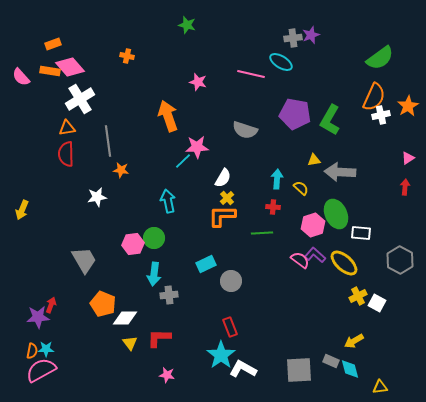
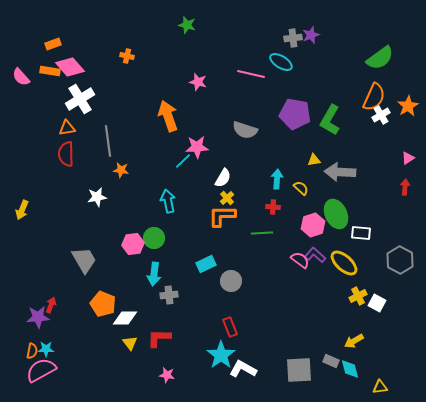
white cross at (381, 115): rotated 18 degrees counterclockwise
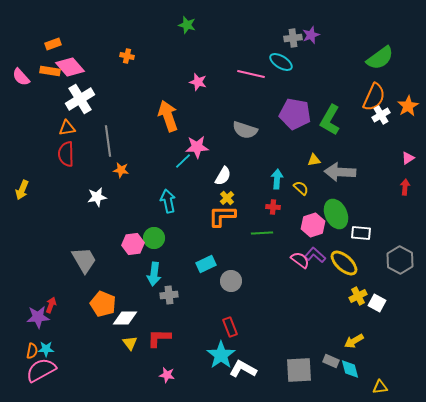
white semicircle at (223, 178): moved 2 px up
yellow arrow at (22, 210): moved 20 px up
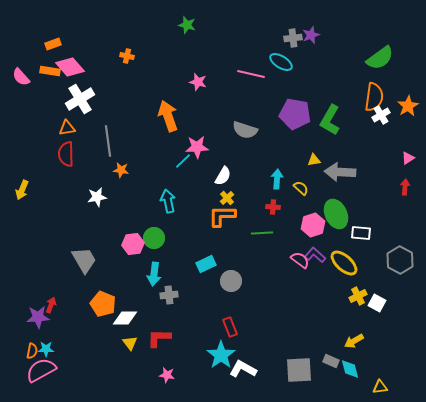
orange semicircle at (374, 97): rotated 16 degrees counterclockwise
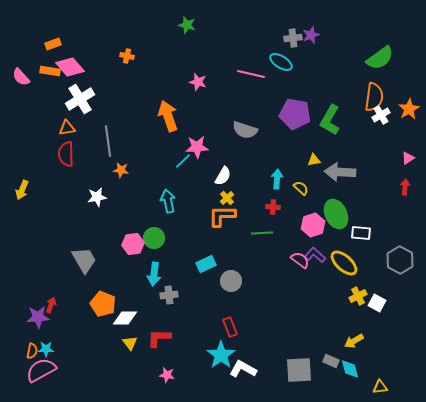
orange star at (408, 106): moved 1 px right, 3 px down
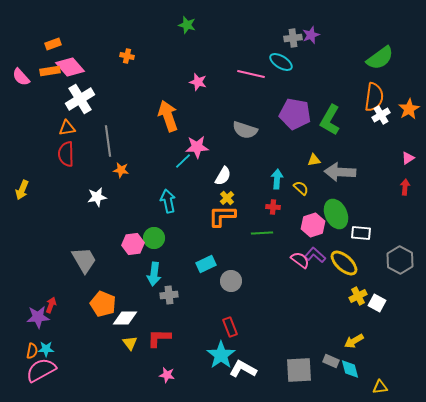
orange rectangle at (50, 71): rotated 18 degrees counterclockwise
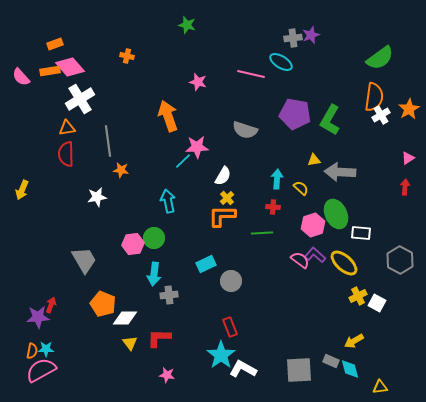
orange rectangle at (53, 44): moved 2 px right
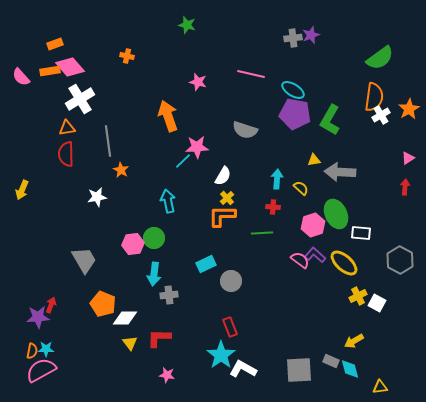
cyan ellipse at (281, 62): moved 12 px right, 28 px down
orange star at (121, 170): rotated 21 degrees clockwise
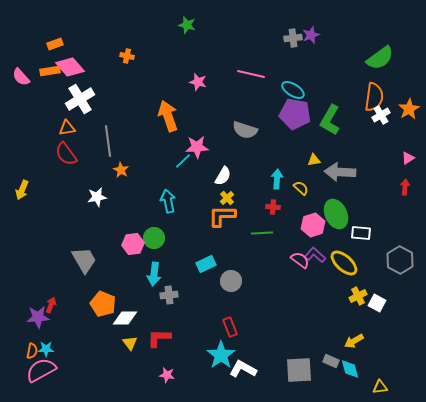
red semicircle at (66, 154): rotated 35 degrees counterclockwise
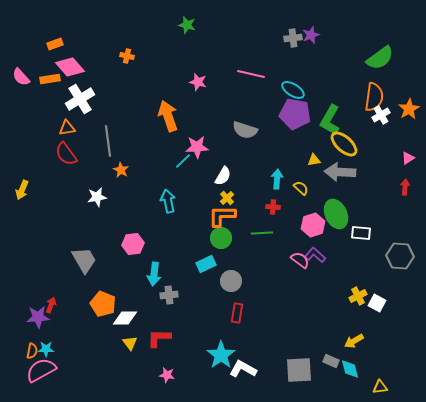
orange rectangle at (50, 71): moved 8 px down
green circle at (154, 238): moved 67 px right
gray hexagon at (400, 260): moved 4 px up; rotated 24 degrees counterclockwise
yellow ellipse at (344, 263): moved 119 px up
red rectangle at (230, 327): moved 7 px right, 14 px up; rotated 30 degrees clockwise
